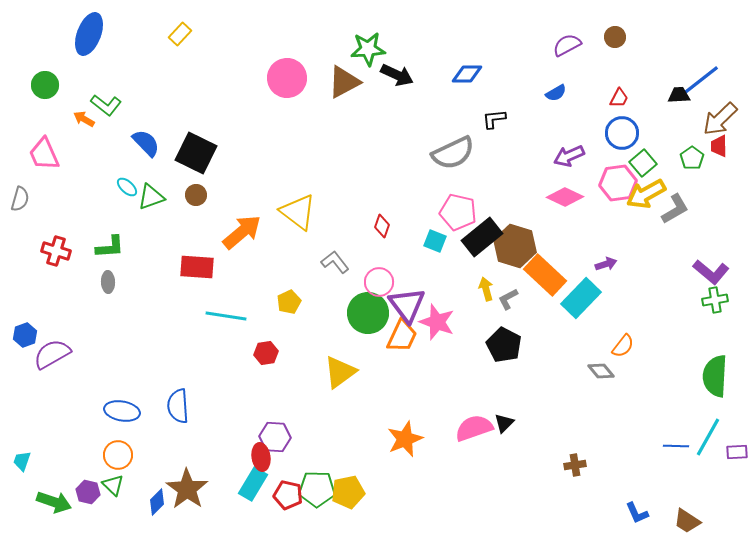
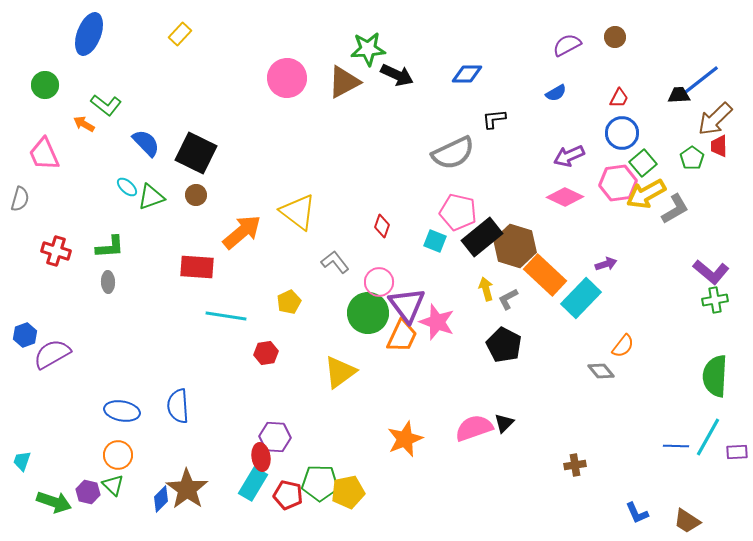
orange arrow at (84, 119): moved 5 px down
brown arrow at (720, 119): moved 5 px left
green pentagon at (317, 489): moved 3 px right, 6 px up
blue diamond at (157, 502): moved 4 px right, 3 px up
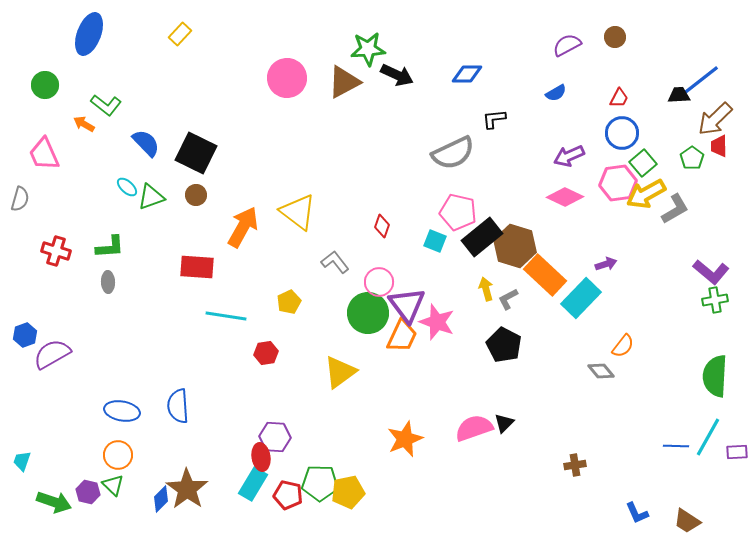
orange arrow at (242, 232): moved 1 px right, 5 px up; rotated 21 degrees counterclockwise
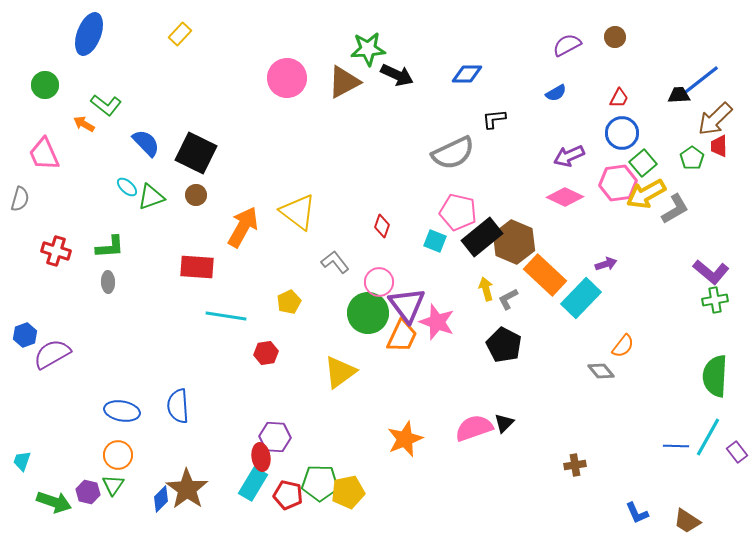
brown hexagon at (515, 246): moved 1 px left, 4 px up; rotated 6 degrees clockwise
purple rectangle at (737, 452): rotated 55 degrees clockwise
green triangle at (113, 485): rotated 20 degrees clockwise
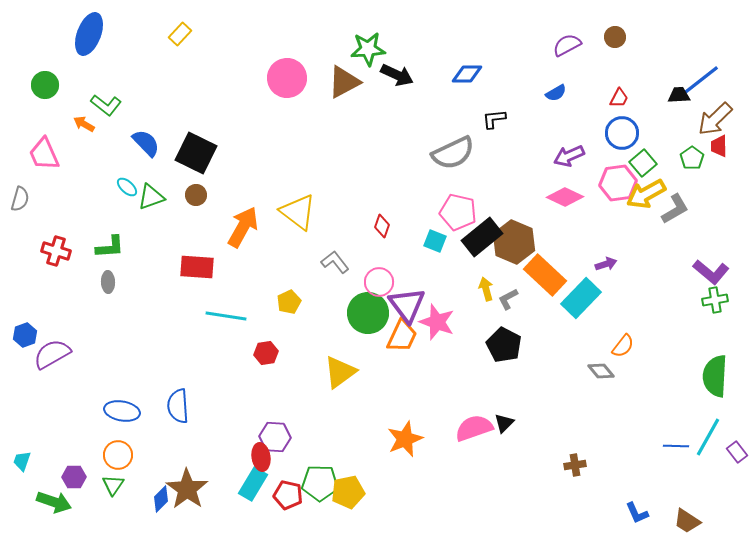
purple hexagon at (88, 492): moved 14 px left, 15 px up; rotated 15 degrees counterclockwise
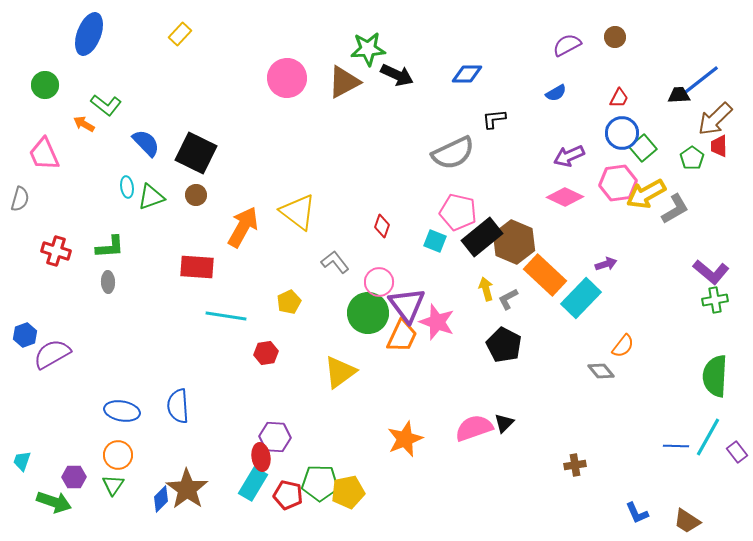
green square at (643, 163): moved 15 px up
cyan ellipse at (127, 187): rotated 40 degrees clockwise
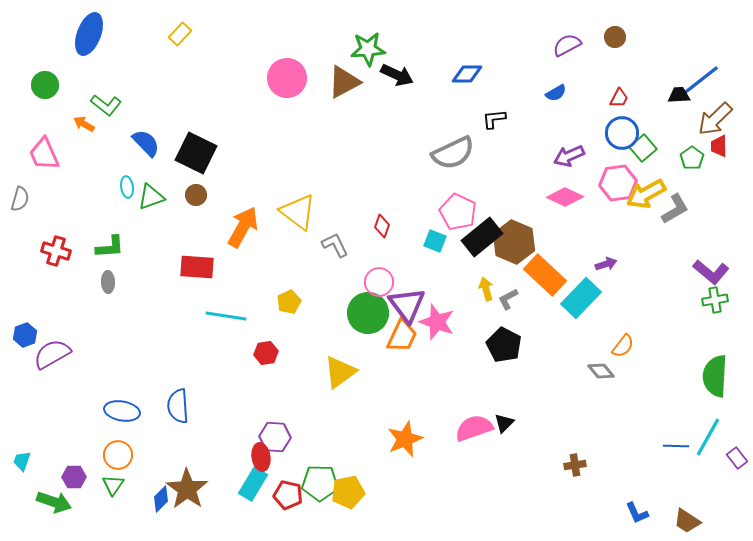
pink pentagon at (458, 212): rotated 12 degrees clockwise
gray L-shape at (335, 262): moved 17 px up; rotated 12 degrees clockwise
purple rectangle at (737, 452): moved 6 px down
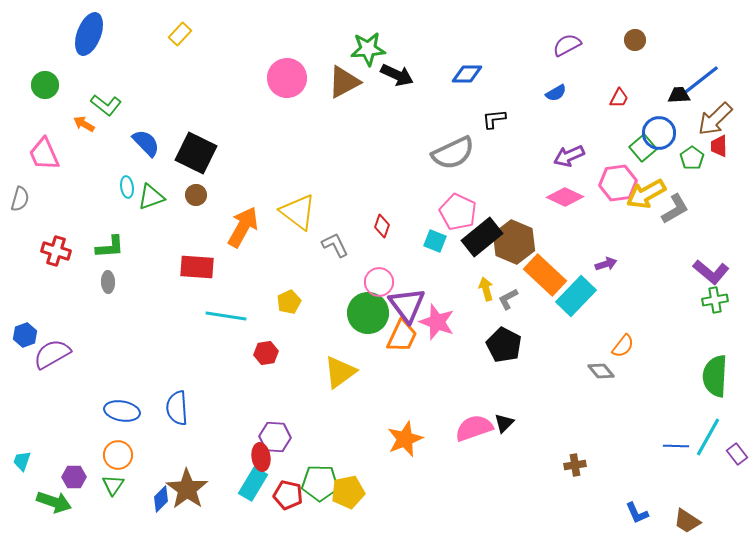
brown circle at (615, 37): moved 20 px right, 3 px down
blue circle at (622, 133): moved 37 px right
cyan rectangle at (581, 298): moved 5 px left, 2 px up
blue semicircle at (178, 406): moved 1 px left, 2 px down
purple rectangle at (737, 458): moved 4 px up
